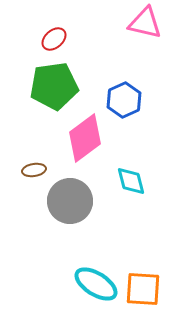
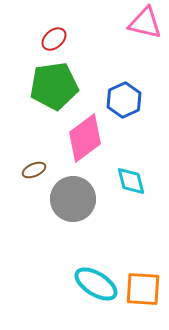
brown ellipse: rotated 15 degrees counterclockwise
gray circle: moved 3 px right, 2 px up
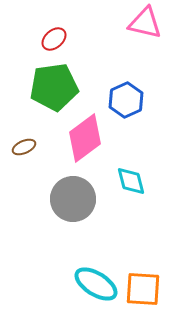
green pentagon: moved 1 px down
blue hexagon: moved 2 px right
brown ellipse: moved 10 px left, 23 px up
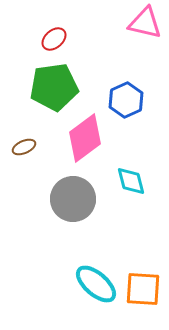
cyan ellipse: rotated 9 degrees clockwise
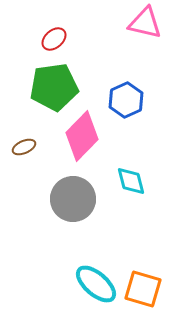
pink diamond: moved 3 px left, 2 px up; rotated 9 degrees counterclockwise
orange square: rotated 12 degrees clockwise
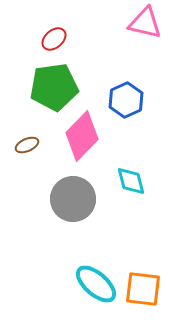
brown ellipse: moved 3 px right, 2 px up
orange square: rotated 9 degrees counterclockwise
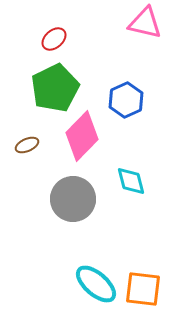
green pentagon: moved 1 px right, 1 px down; rotated 18 degrees counterclockwise
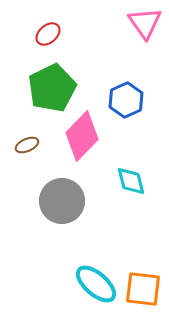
pink triangle: rotated 42 degrees clockwise
red ellipse: moved 6 px left, 5 px up
green pentagon: moved 3 px left
gray circle: moved 11 px left, 2 px down
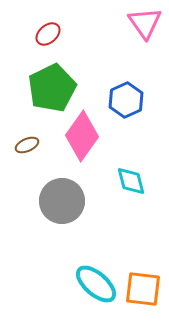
pink diamond: rotated 9 degrees counterclockwise
